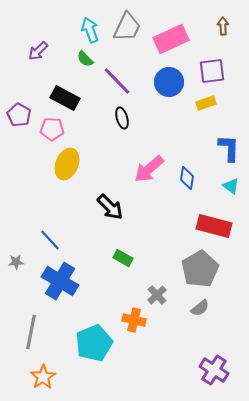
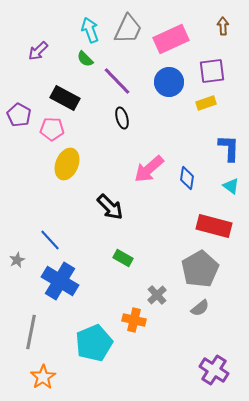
gray trapezoid: moved 1 px right, 2 px down
gray star: moved 1 px right, 2 px up; rotated 21 degrees counterclockwise
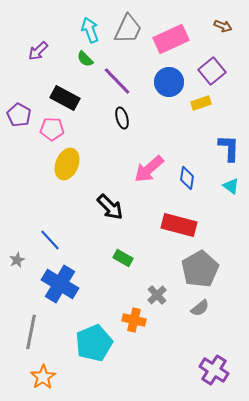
brown arrow: rotated 114 degrees clockwise
purple square: rotated 32 degrees counterclockwise
yellow rectangle: moved 5 px left
red rectangle: moved 35 px left, 1 px up
blue cross: moved 3 px down
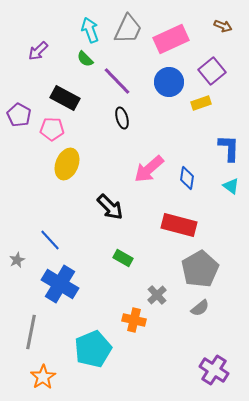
cyan pentagon: moved 1 px left, 6 px down
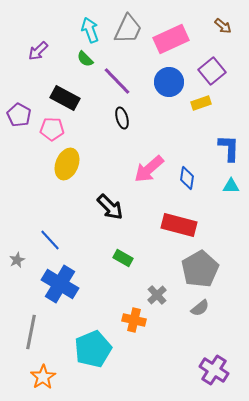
brown arrow: rotated 18 degrees clockwise
cyan triangle: rotated 36 degrees counterclockwise
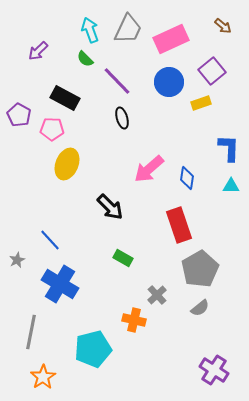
red rectangle: rotated 56 degrees clockwise
cyan pentagon: rotated 9 degrees clockwise
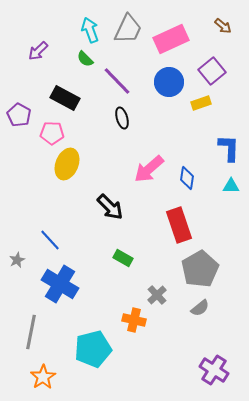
pink pentagon: moved 4 px down
